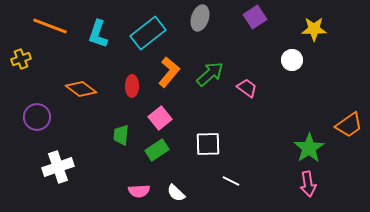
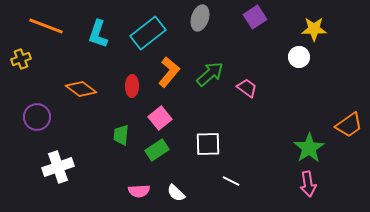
orange line: moved 4 px left
white circle: moved 7 px right, 3 px up
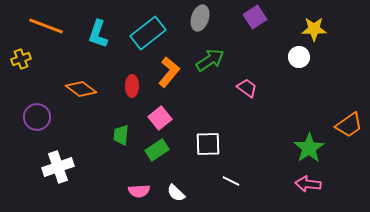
green arrow: moved 14 px up; rotated 8 degrees clockwise
pink arrow: rotated 105 degrees clockwise
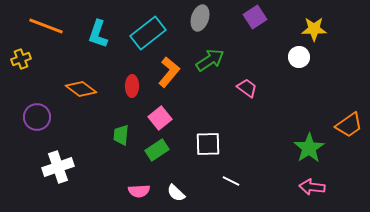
pink arrow: moved 4 px right, 3 px down
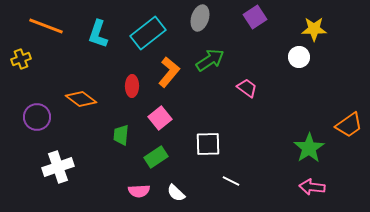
orange diamond: moved 10 px down
green rectangle: moved 1 px left, 7 px down
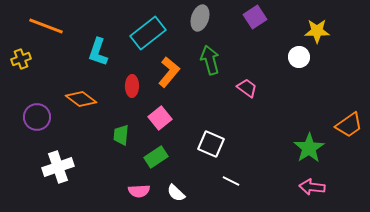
yellow star: moved 3 px right, 2 px down
cyan L-shape: moved 18 px down
green arrow: rotated 72 degrees counterclockwise
white square: moved 3 px right; rotated 24 degrees clockwise
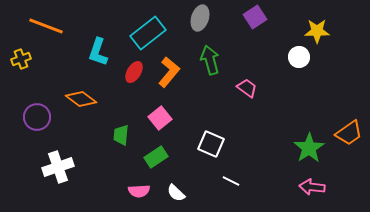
red ellipse: moved 2 px right, 14 px up; rotated 30 degrees clockwise
orange trapezoid: moved 8 px down
